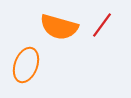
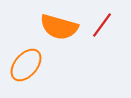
orange ellipse: rotated 20 degrees clockwise
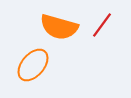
orange ellipse: moved 7 px right
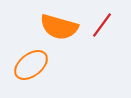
orange ellipse: moved 2 px left; rotated 12 degrees clockwise
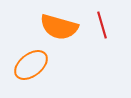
red line: rotated 52 degrees counterclockwise
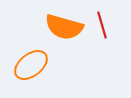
orange semicircle: moved 5 px right
